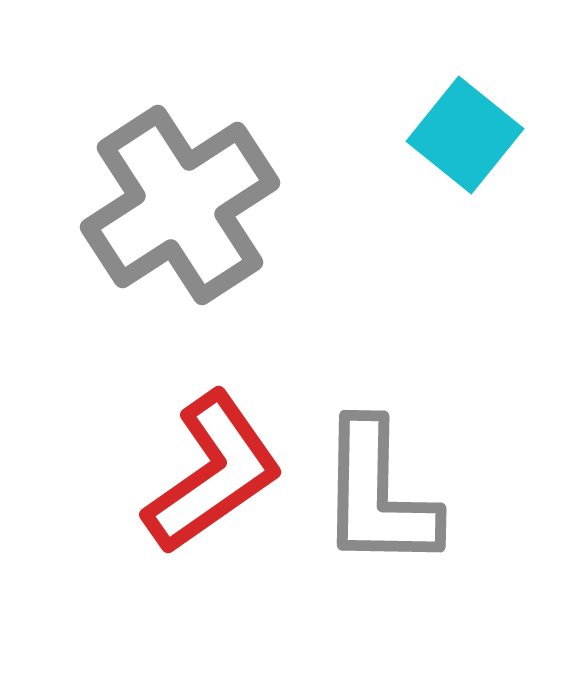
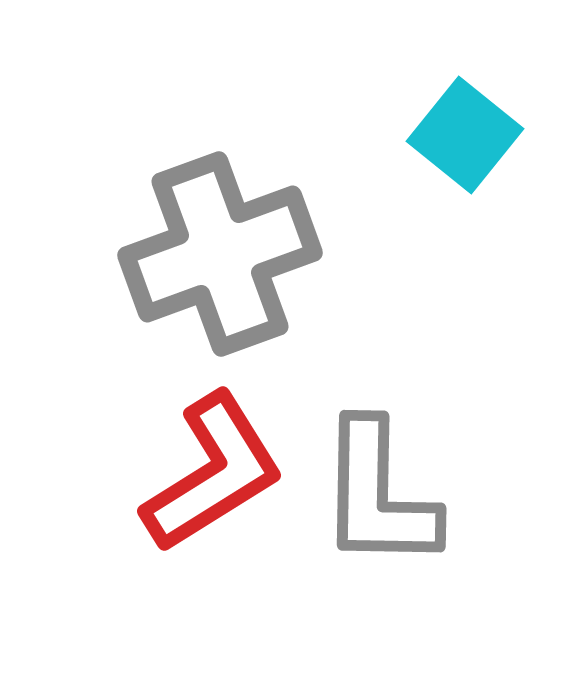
gray cross: moved 40 px right, 49 px down; rotated 13 degrees clockwise
red L-shape: rotated 3 degrees clockwise
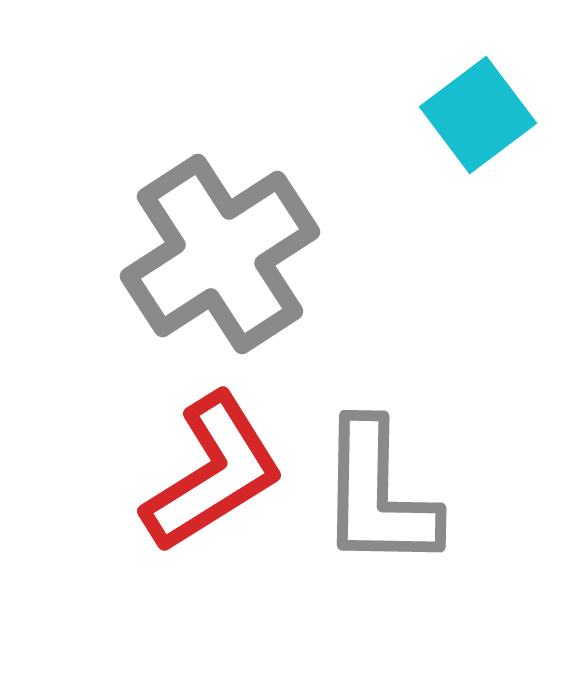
cyan square: moved 13 px right, 20 px up; rotated 14 degrees clockwise
gray cross: rotated 13 degrees counterclockwise
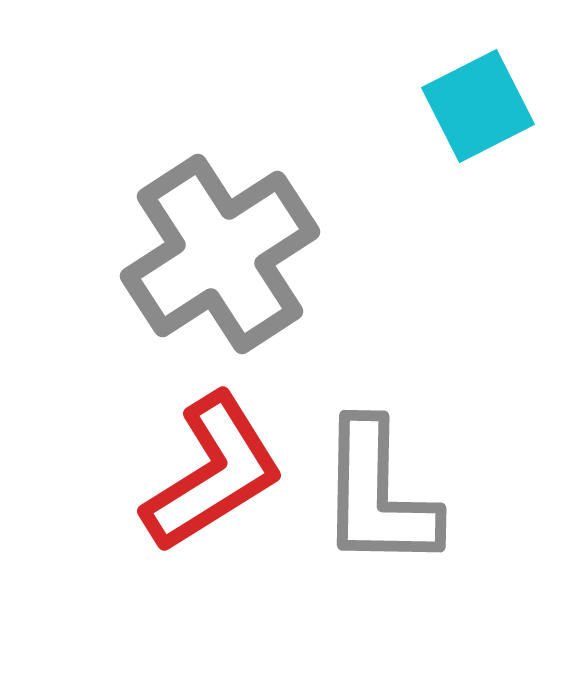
cyan square: moved 9 px up; rotated 10 degrees clockwise
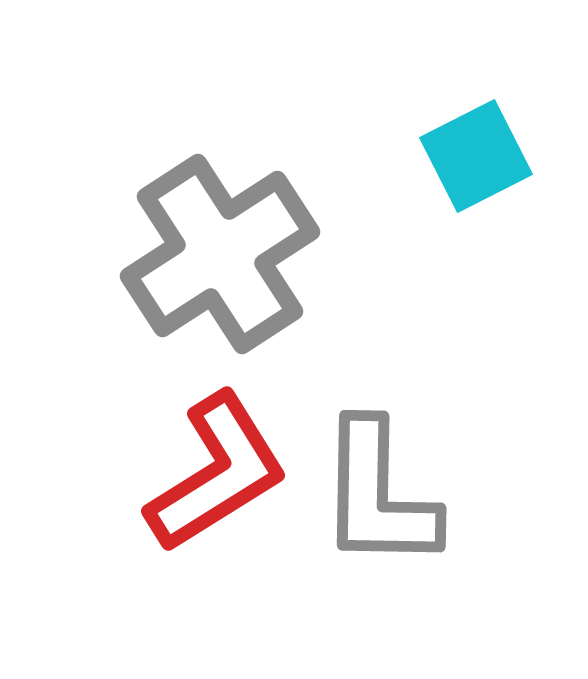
cyan square: moved 2 px left, 50 px down
red L-shape: moved 4 px right
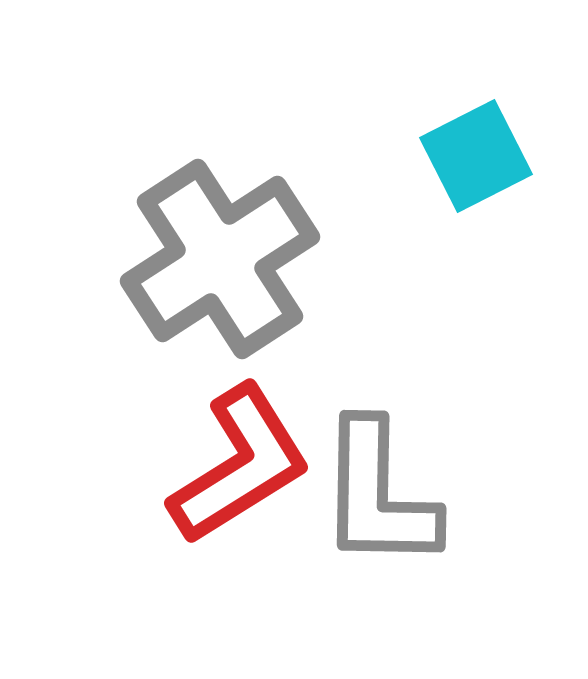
gray cross: moved 5 px down
red L-shape: moved 23 px right, 8 px up
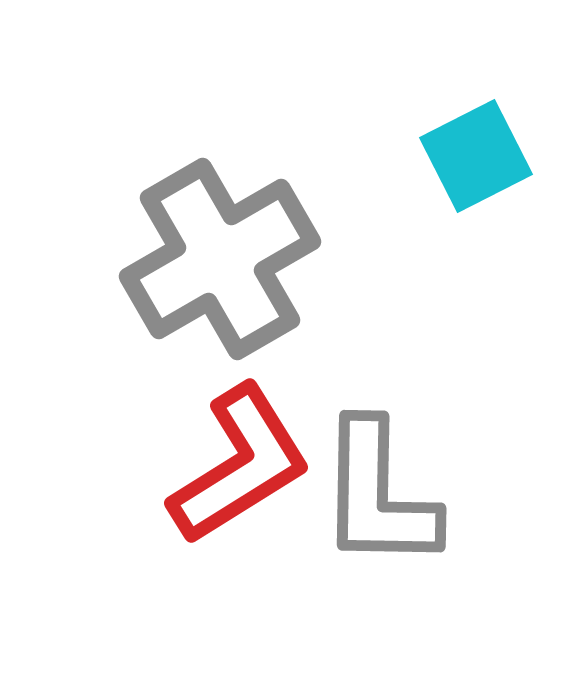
gray cross: rotated 3 degrees clockwise
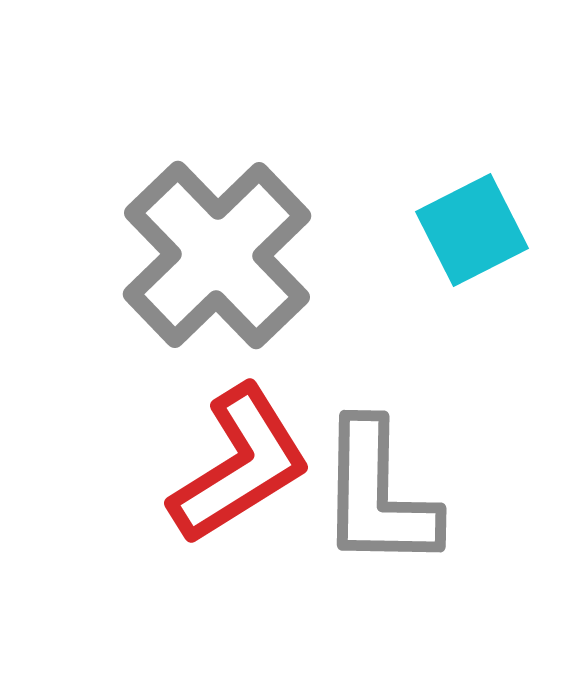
cyan square: moved 4 px left, 74 px down
gray cross: moved 3 px left, 4 px up; rotated 14 degrees counterclockwise
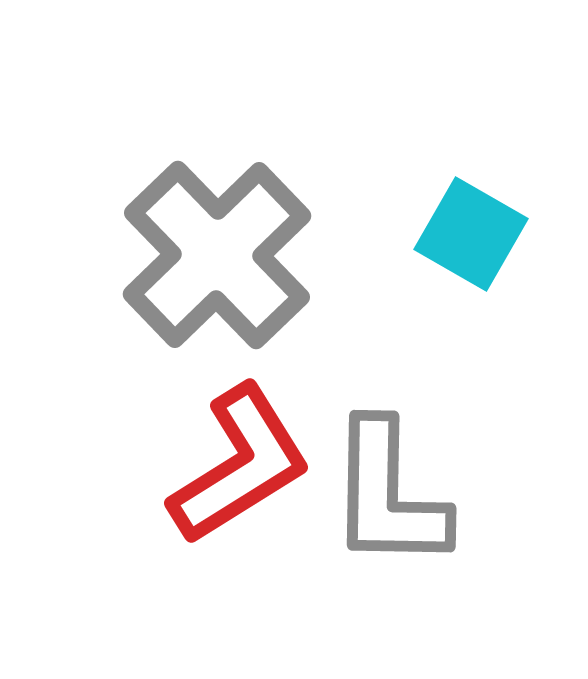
cyan square: moved 1 px left, 4 px down; rotated 33 degrees counterclockwise
gray L-shape: moved 10 px right
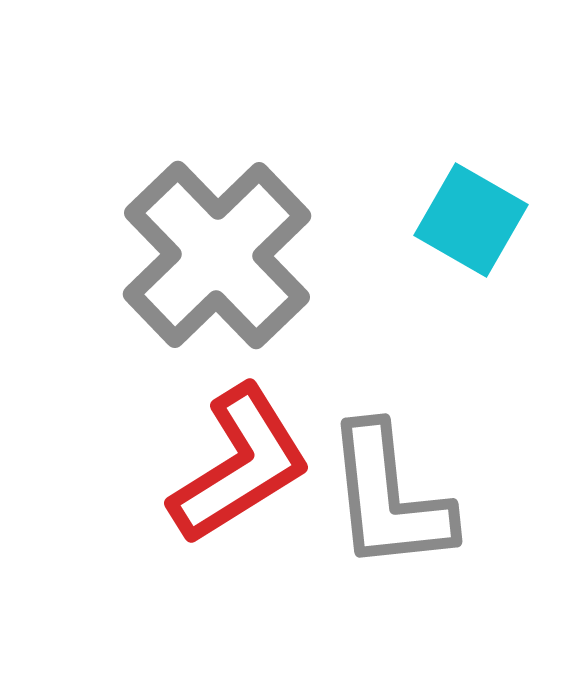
cyan square: moved 14 px up
gray L-shape: moved 1 px right, 3 px down; rotated 7 degrees counterclockwise
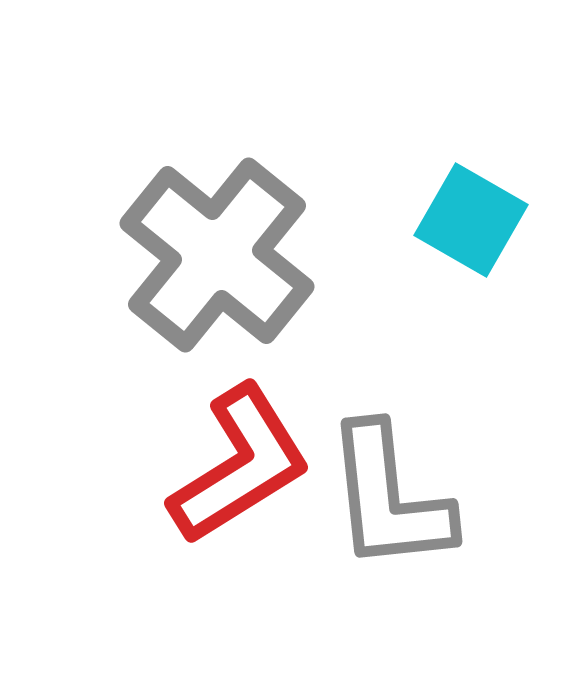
gray cross: rotated 7 degrees counterclockwise
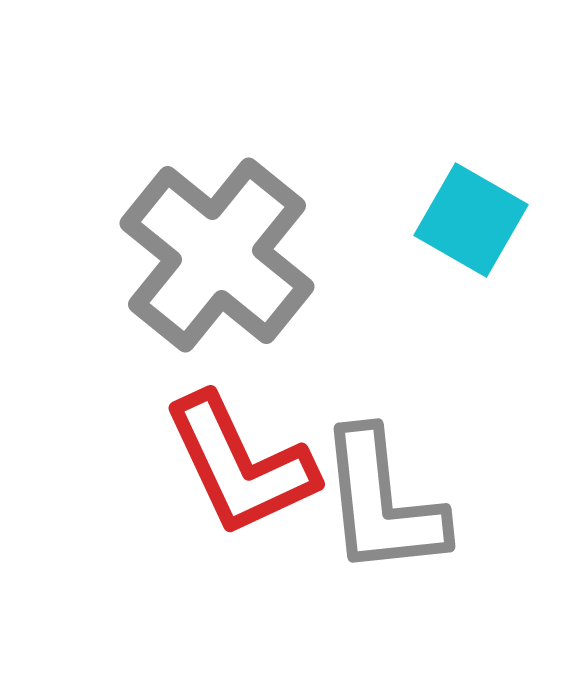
red L-shape: rotated 97 degrees clockwise
gray L-shape: moved 7 px left, 5 px down
